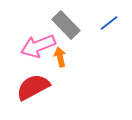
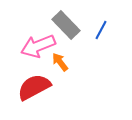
blue line: moved 8 px left, 7 px down; rotated 24 degrees counterclockwise
orange arrow: moved 5 px down; rotated 24 degrees counterclockwise
red semicircle: moved 1 px right
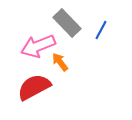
gray rectangle: moved 1 px right, 2 px up
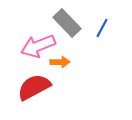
blue line: moved 1 px right, 2 px up
orange arrow: rotated 126 degrees clockwise
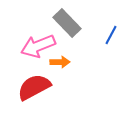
blue line: moved 9 px right, 7 px down
